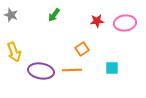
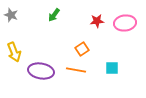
orange line: moved 4 px right; rotated 12 degrees clockwise
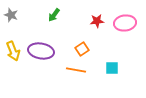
yellow arrow: moved 1 px left, 1 px up
purple ellipse: moved 20 px up
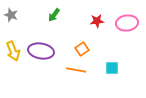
pink ellipse: moved 2 px right
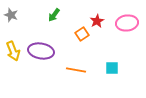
red star: rotated 24 degrees counterclockwise
orange square: moved 15 px up
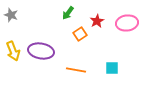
green arrow: moved 14 px right, 2 px up
orange square: moved 2 px left
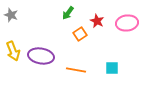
red star: rotated 16 degrees counterclockwise
purple ellipse: moved 5 px down
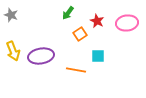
purple ellipse: rotated 20 degrees counterclockwise
cyan square: moved 14 px left, 12 px up
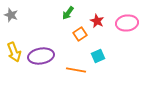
yellow arrow: moved 1 px right, 1 px down
cyan square: rotated 24 degrees counterclockwise
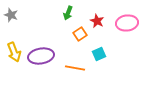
green arrow: rotated 16 degrees counterclockwise
cyan square: moved 1 px right, 2 px up
orange line: moved 1 px left, 2 px up
